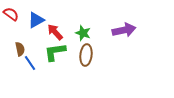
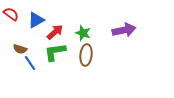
red arrow: rotated 90 degrees clockwise
brown semicircle: rotated 120 degrees clockwise
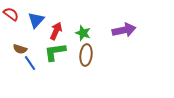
blue triangle: rotated 18 degrees counterclockwise
red arrow: moved 1 px right, 1 px up; rotated 24 degrees counterclockwise
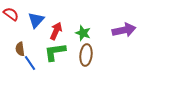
brown semicircle: rotated 64 degrees clockwise
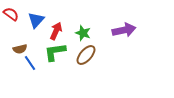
brown semicircle: rotated 96 degrees counterclockwise
brown ellipse: rotated 35 degrees clockwise
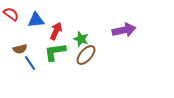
blue triangle: rotated 42 degrees clockwise
green star: moved 2 px left, 6 px down
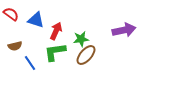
blue triangle: rotated 24 degrees clockwise
green star: rotated 28 degrees counterclockwise
brown semicircle: moved 5 px left, 3 px up
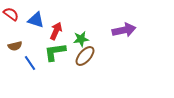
brown ellipse: moved 1 px left, 1 px down
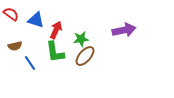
red arrow: moved 1 px up
green L-shape: rotated 90 degrees counterclockwise
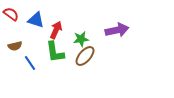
purple arrow: moved 7 px left
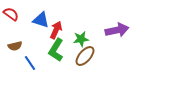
blue triangle: moved 5 px right
green L-shape: moved 1 px right, 2 px up; rotated 40 degrees clockwise
